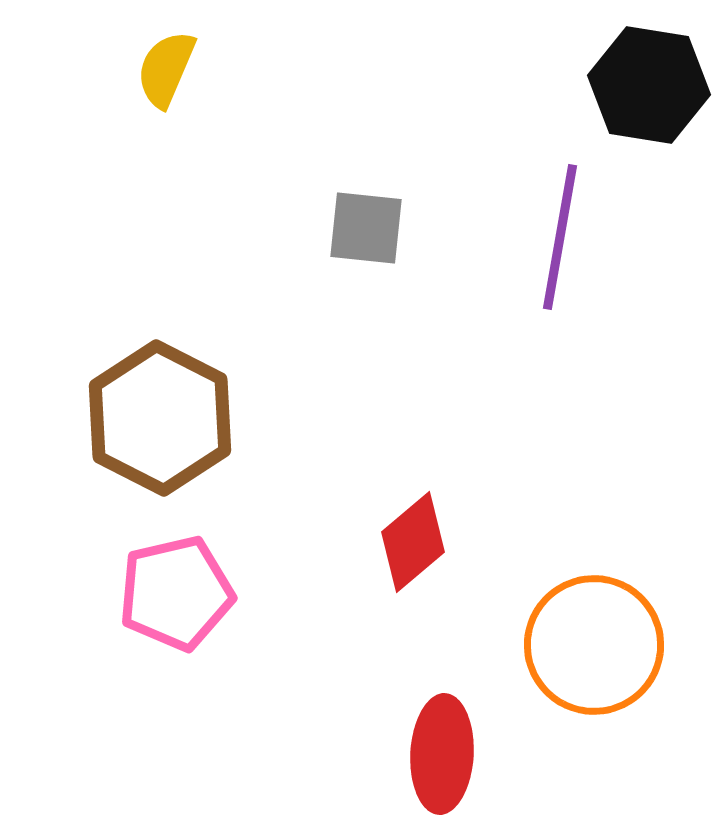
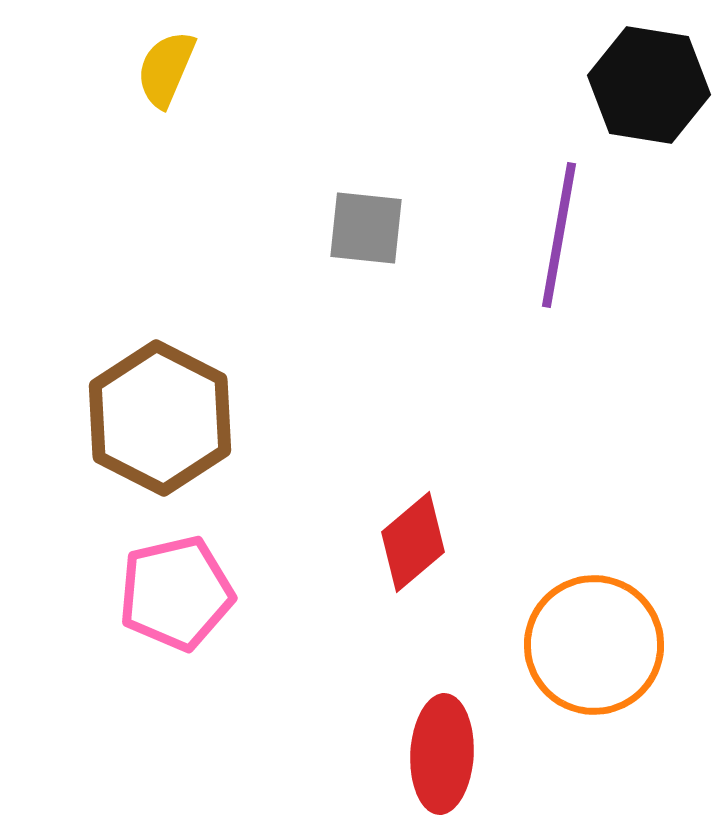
purple line: moved 1 px left, 2 px up
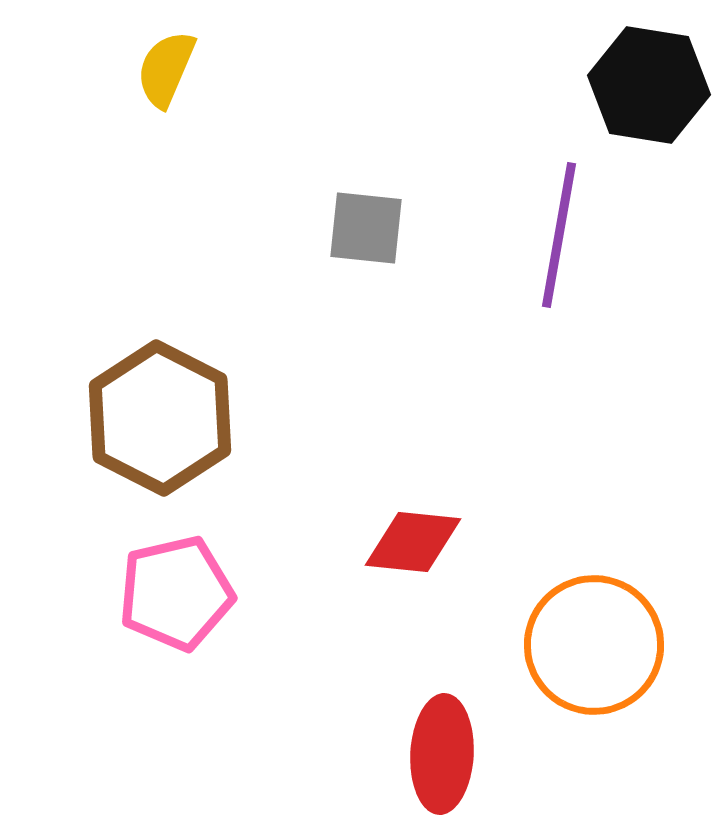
red diamond: rotated 46 degrees clockwise
